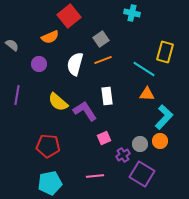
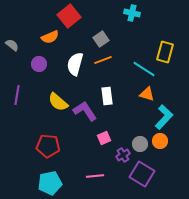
orange triangle: rotated 14 degrees clockwise
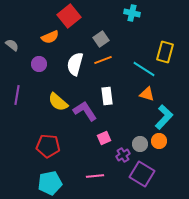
orange circle: moved 1 px left
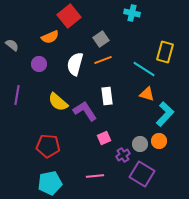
cyan L-shape: moved 1 px right, 3 px up
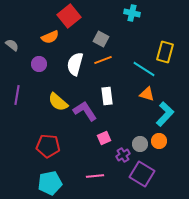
gray square: rotated 28 degrees counterclockwise
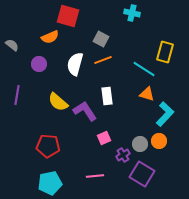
red square: moved 1 px left; rotated 35 degrees counterclockwise
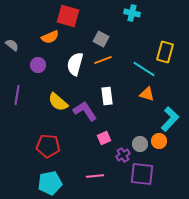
purple circle: moved 1 px left, 1 px down
cyan L-shape: moved 5 px right, 5 px down
purple square: rotated 25 degrees counterclockwise
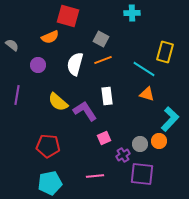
cyan cross: rotated 14 degrees counterclockwise
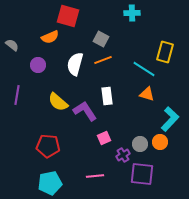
orange circle: moved 1 px right, 1 px down
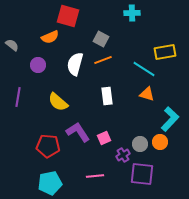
yellow rectangle: rotated 65 degrees clockwise
purple line: moved 1 px right, 2 px down
purple L-shape: moved 7 px left, 21 px down
